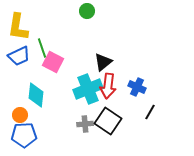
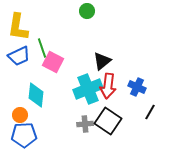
black triangle: moved 1 px left, 1 px up
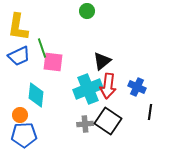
pink square: rotated 20 degrees counterclockwise
black line: rotated 21 degrees counterclockwise
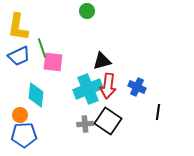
black triangle: rotated 24 degrees clockwise
black line: moved 8 px right
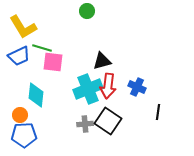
yellow L-shape: moved 5 px right; rotated 40 degrees counterclockwise
green line: rotated 54 degrees counterclockwise
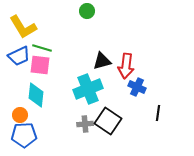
pink square: moved 13 px left, 3 px down
red arrow: moved 18 px right, 20 px up
black line: moved 1 px down
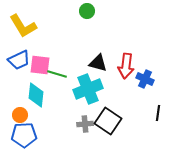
yellow L-shape: moved 1 px up
green line: moved 15 px right, 26 px down
blue trapezoid: moved 4 px down
black triangle: moved 4 px left, 2 px down; rotated 30 degrees clockwise
blue cross: moved 8 px right, 8 px up
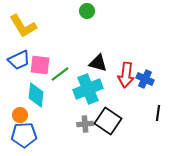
red arrow: moved 9 px down
green line: moved 3 px right; rotated 54 degrees counterclockwise
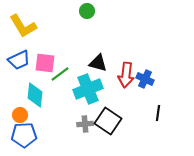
pink square: moved 5 px right, 2 px up
cyan diamond: moved 1 px left
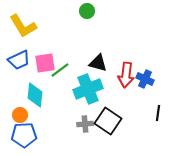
pink square: rotated 15 degrees counterclockwise
green line: moved 4 px up
